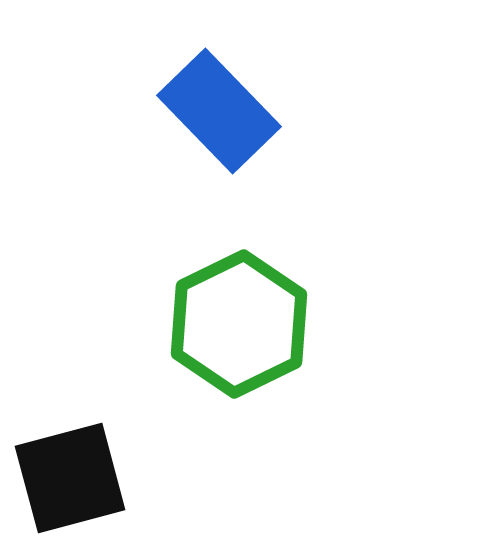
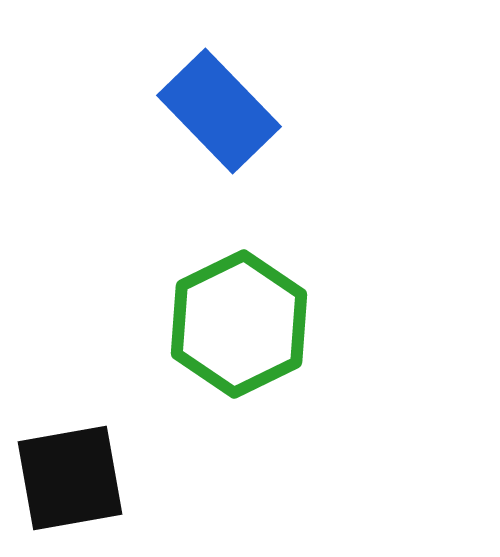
black square: rotated 5 degrees clockwise
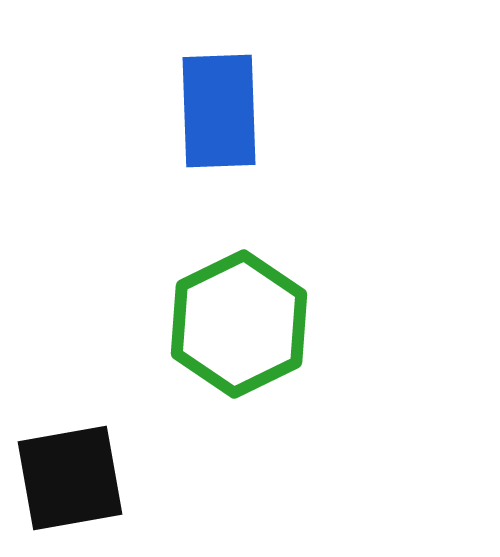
blue rectangle: rotated 42 degrees clockwise
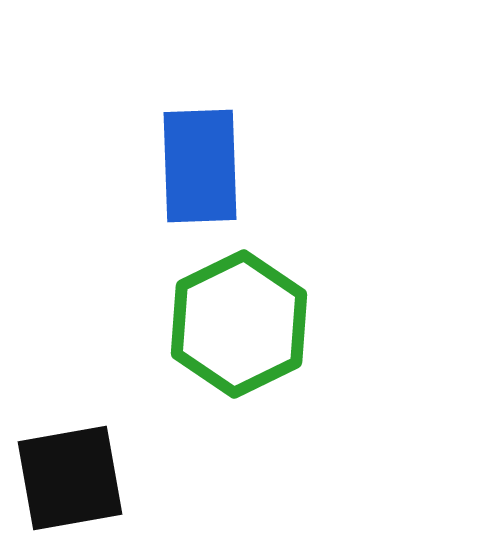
blue rectangle: moved 19 px left, 55 px down
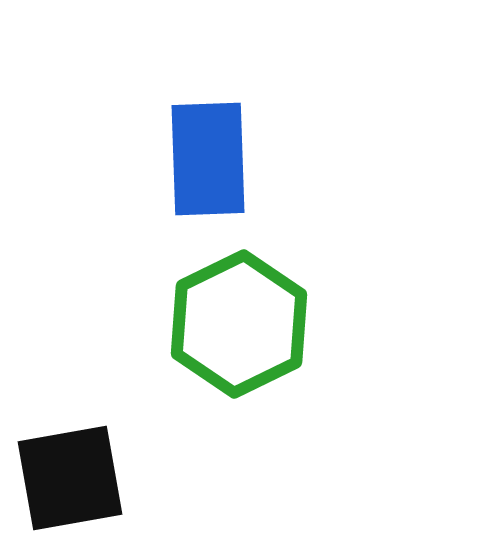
blue rectangle: moved 8 px right, 7 px up
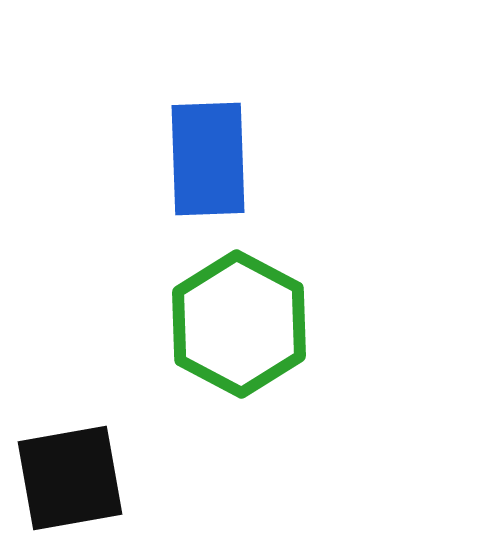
green hexagon: rotated 6 degrees counterclockwise
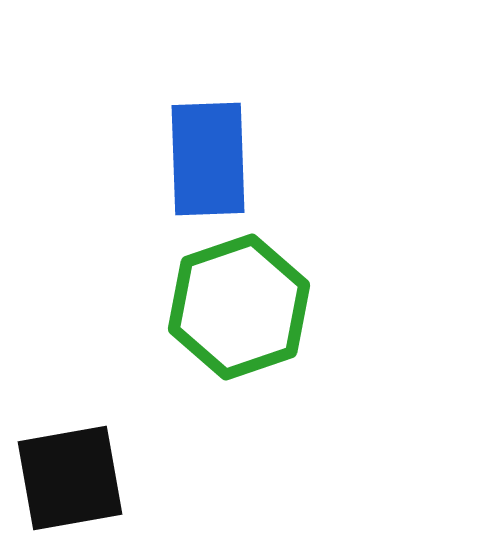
green hexagon: moved 17 px up; rotated 13 degrees clockwise
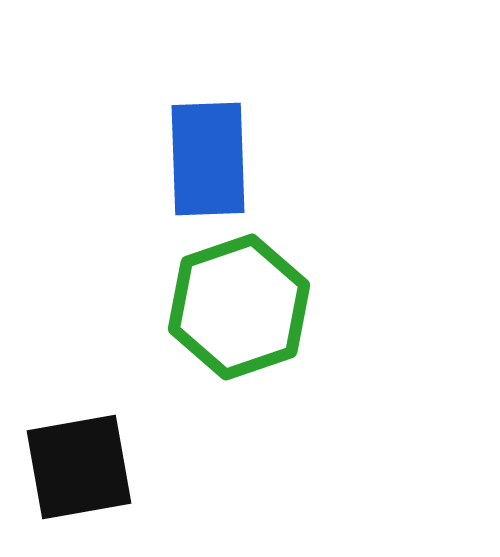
black square: moved 9 px right, 11 px up
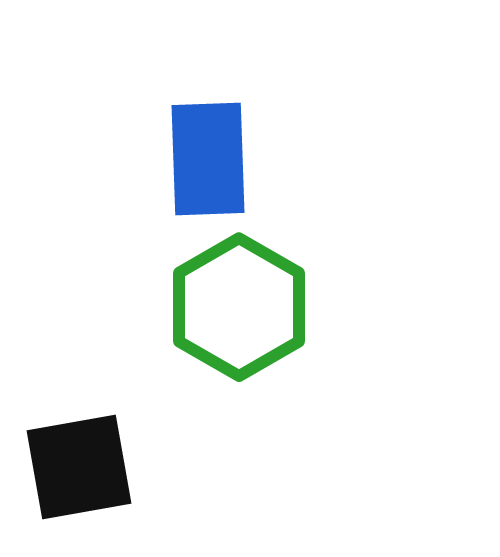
green hexagon: rotated 11 degrees counterclockwise
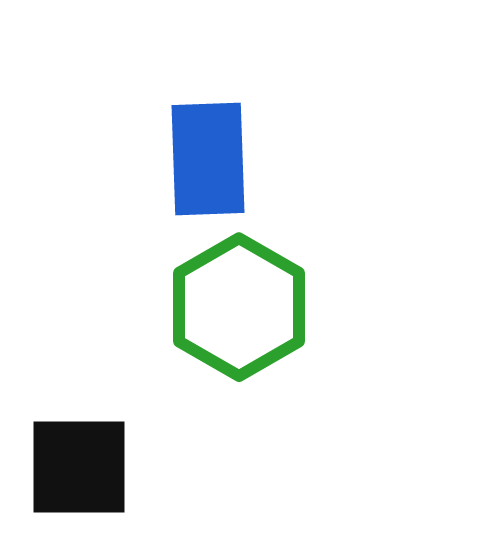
black square: rotated 10 degrees clockwise
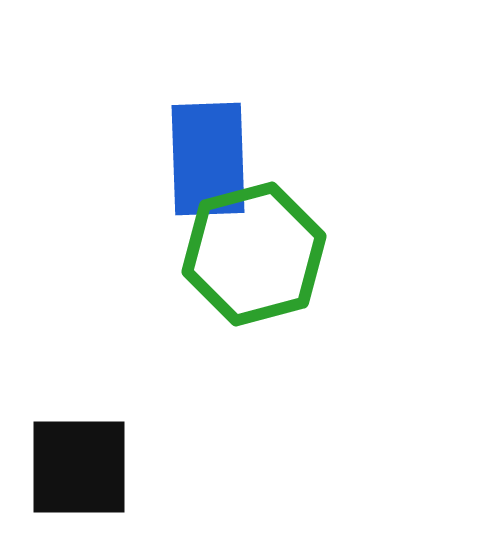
green hexagon: moved 15 px right, 53 px up; rotated 15 degrees clockwise
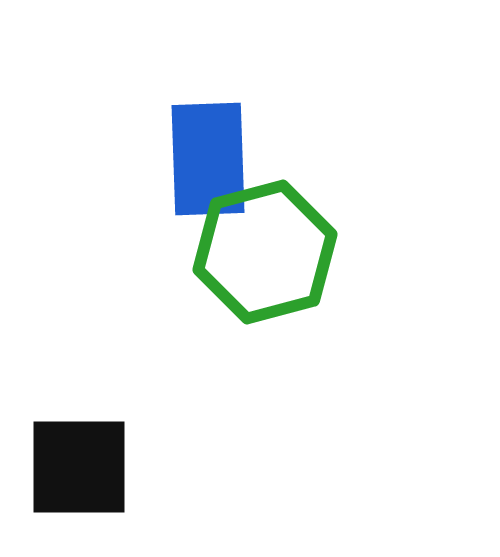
green hexagon: moved 11 px right, 2 px up
